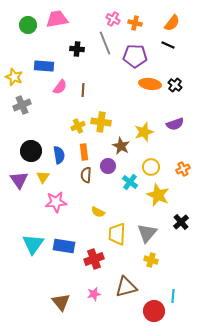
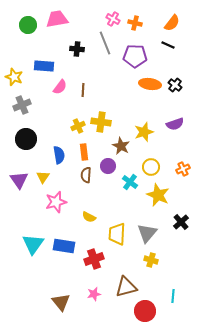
black circle at (31, 151): moved 5 px left, 12 px up
pink star at (56, 202): rotated 10 degrees counterclockwise
yellow semicircle at (98, 212): moved 9 px left, 5 px down
red circle at (154, 311): moved 9 px left
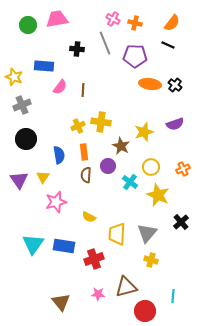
pink star at (94, 294): moved 4 px right; rotated 16 degrees clockwise
